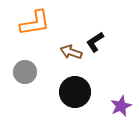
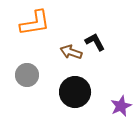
black L-shape: rotated 95 degrees clockwise
gray circle: moved 2 px right, 3 px down
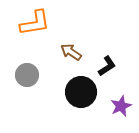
black L-shape: moved 12 px right, 24 px down; rotated 85 degrees clockwise
brown arrow: rotated 15 degrees clockwise
black circle: moved 6 px right
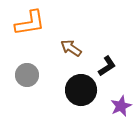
orange L-shape: moved 5 px left
brown arrow: moved 4 px up
black circle: moved 2 px up
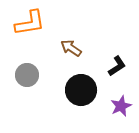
black L-shape: moved 10 px right
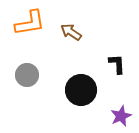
brown arrow: moved 16 px up
black L-shape: moved 2 px up; rotated 60 degrees counterclockwise
purple star: moved 10 px down
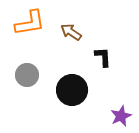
black L-shape: moved 14 px left, 7 px up
black circle: moved 9 px left
